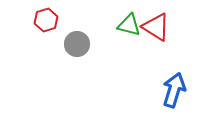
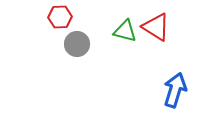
red hexagon: moved 14 px right, 3 px up; rotated 15 degrees clockwise
green triangle: moved 4 px left, 6 px down
blue arrow: moved 1 px right
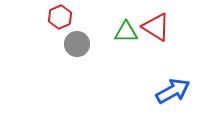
red hexagon: rotated 20 degrees counterclockwise
green triangle: moved 1 px right, 1 px down; rotated 15 degrees counterclockwise
blue arrow: moved 2 px left, 1 px down; rotated 44 degrees clockwise
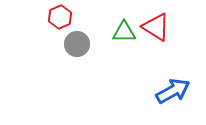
green triangle: moved 2 px left
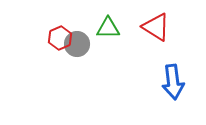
red hexagon: moved 21 px down
green triangle: moved 16 px left, 4 px up
blue arrow: moved 9 px up; rotated 112 degrees clockwise
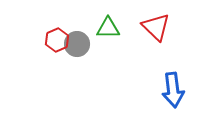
red triangle: rotated 12 degrees clockwise
red hexagon: moved 3 px left, 2 px down
blue arrow: moved 8 px down
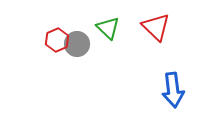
green triangle: rotated 45 degrees clockwise
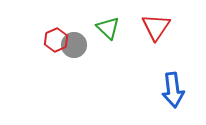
red triangle: rotated 20 degrees clockwise
red hexagon: moved 1 px left
gray circle: moved 3 px left, 1 px down
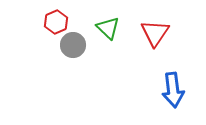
red triangle: moved 1 px left, 6 px down
red hexagon: moved 18 px up
gray circle: moved 1 px left
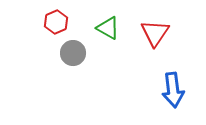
green triangle: rotated 15 degrees counterclockwise
gray circle: moved 8 px down
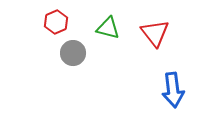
green triangle: rotated 15 degrees counterclockwise
red triangle: rotated 12 degrees counterclockwise
